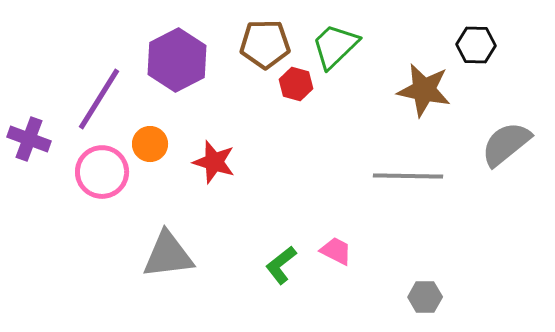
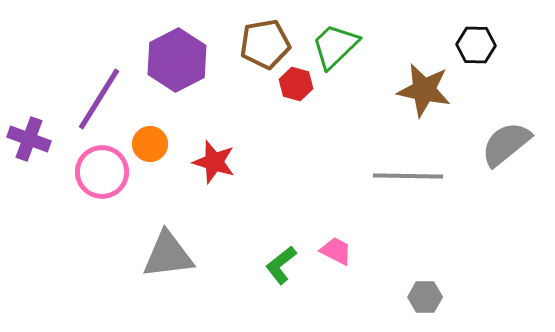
brown pentagon: rotated 9 degrees counterclockwise
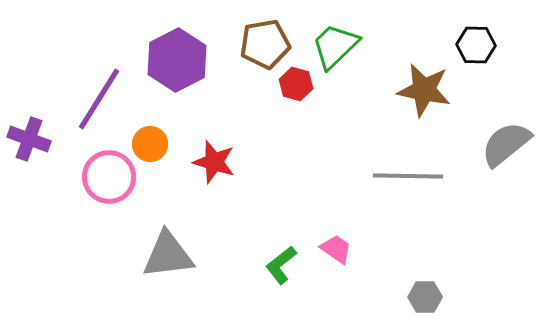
pink circle: moved 7 px right, 5 px down
pink trapezoid: moved 2 px up; rotated 8 degrees clockwise
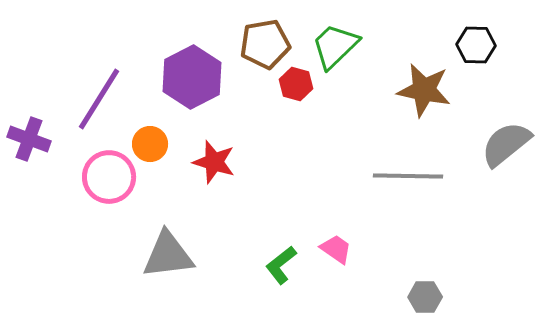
purple hexagon: moved 15 px right, 17 px down
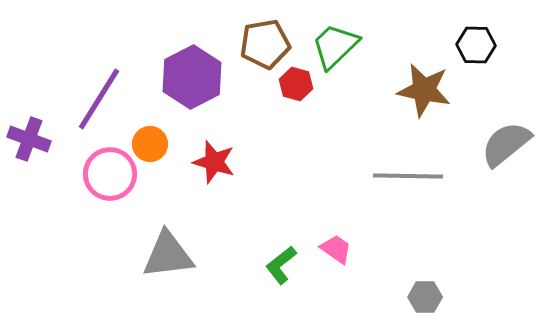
pink circle: moved 1 px right, 3 px up
